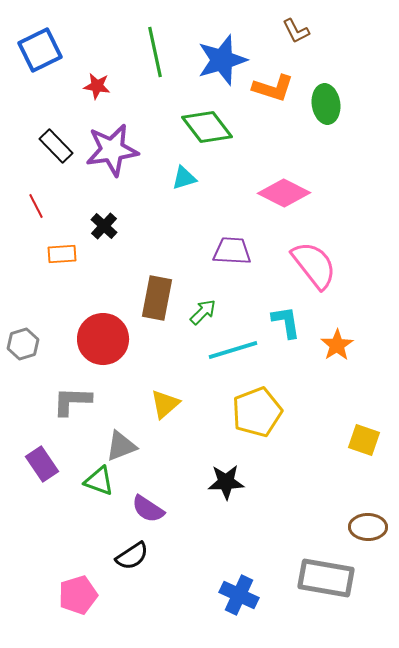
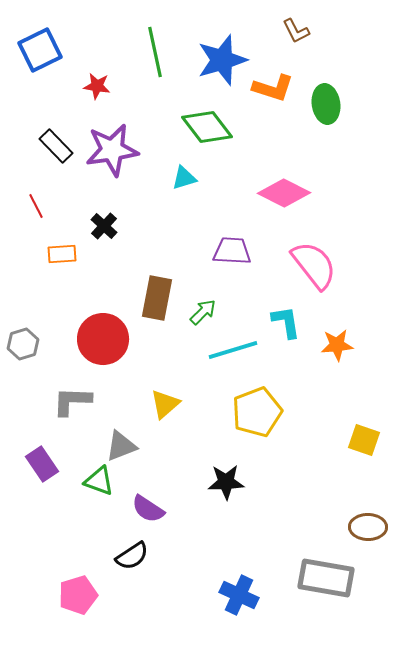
orange star: rotated 28 degrees clockwise
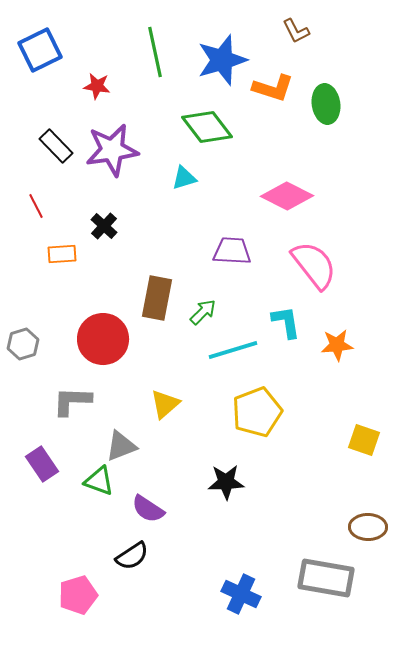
pink diamond: moved 3 px right, 3 px down
blue cross: moved 2 px right, 1 px up
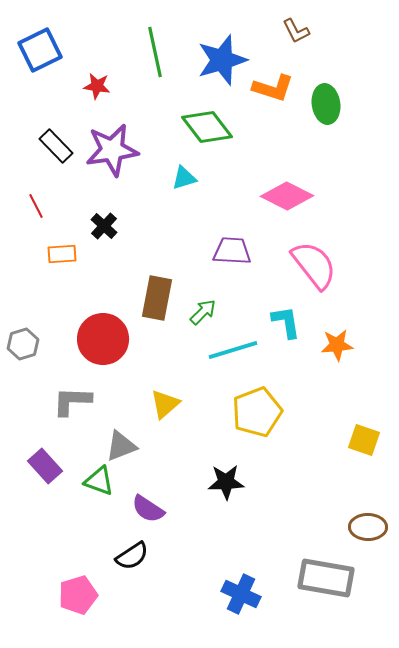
purple rectangle: moved 3 px right, 2 px down; rotated 8 degrees counterclockwise
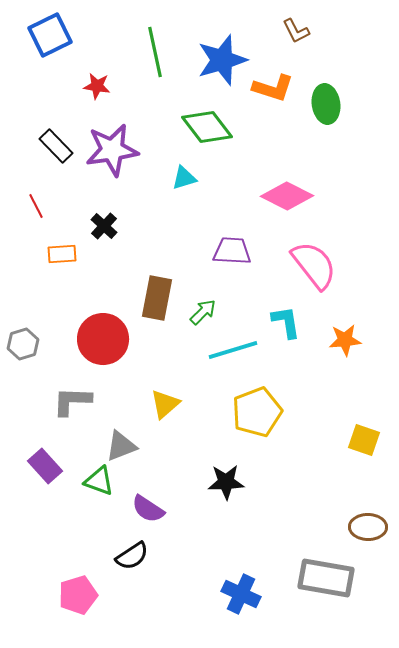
blue square: moved 10 px right, 15 px up
orange star: moved 8 px right, 5 px up
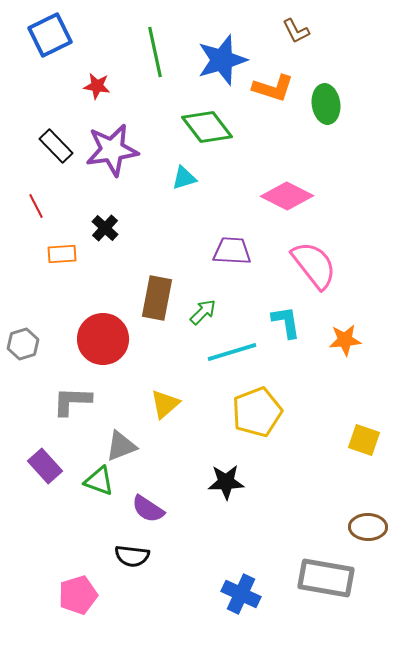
black cross: moved 1 px right, 2 px down
cyan line: moved 1 px left, 2 px down
black semicircle: rotated 40 degrees clockwise
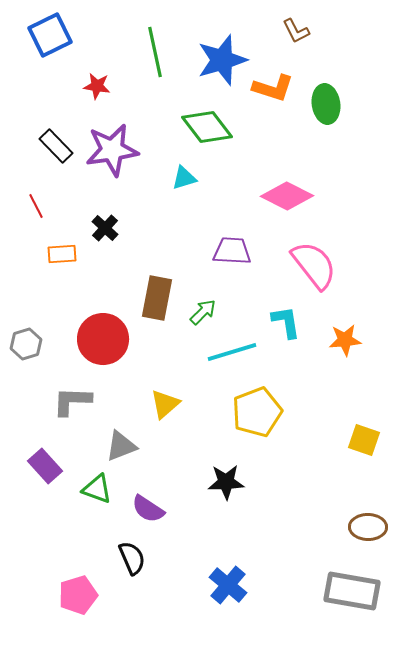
gray hexagon: moved 3 px right
green triangle: moved 2 px left, 8 px down
black semicircle: moved 2 px down; rotated 120 degrees counterclockwise
gray rectangle: moved 26 px right, 13 px down
blue cross: moved 13 px left, 9 px up; rotated 15 degrees clockwise
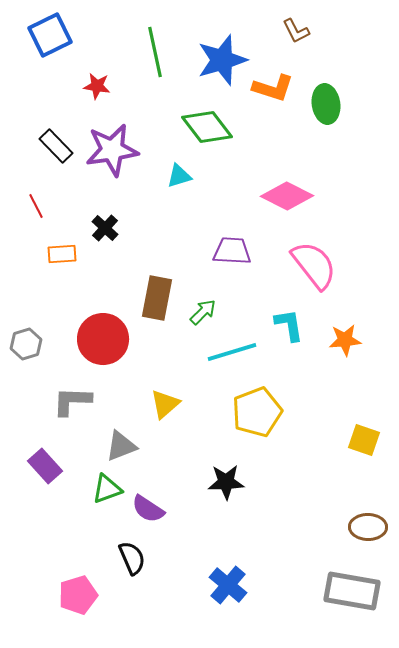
cyan triangle: moved 5 px left, 2 px up
cyan L-shape: moved 3 px right, 3 px down
green triangle: moved 10 px right; rotated 40 degrees counterclockwise
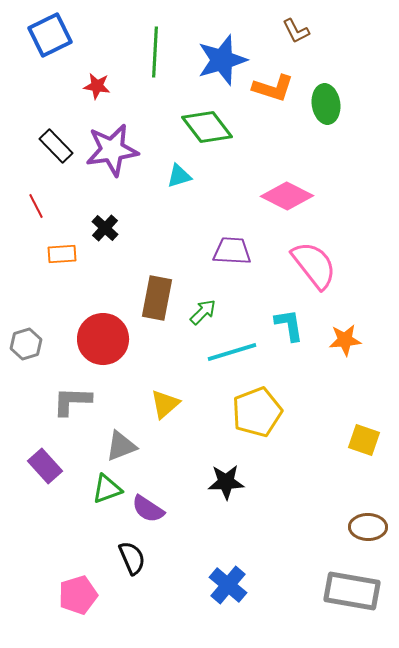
green line: rotated 15 degrees clockwise
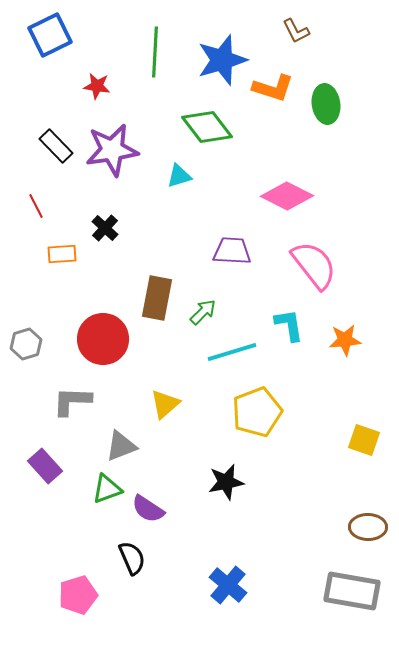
black star: rotated 9 degrees counterclockwise
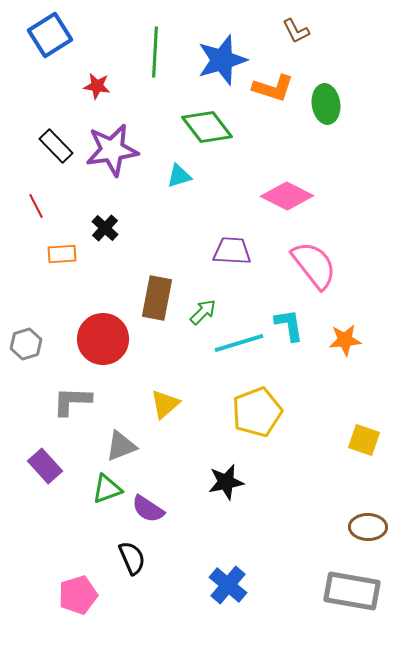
blue square: rotated 6 degrees counterclockwise
cyan line: moved 7 px right, 9 px up
